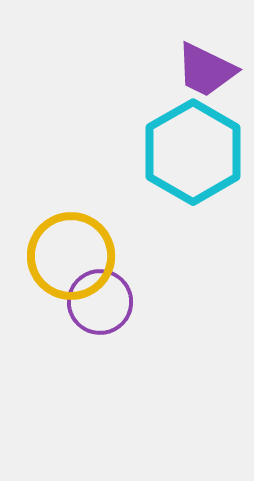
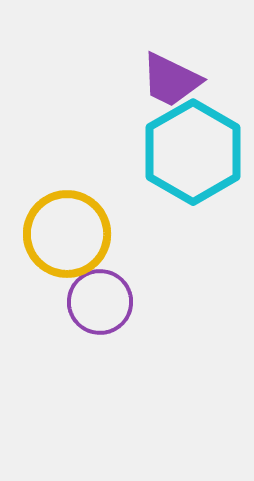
purple trapezoid: moved 35 px left, 10 px down
yellow circle: moved 4 px left, 22 px up
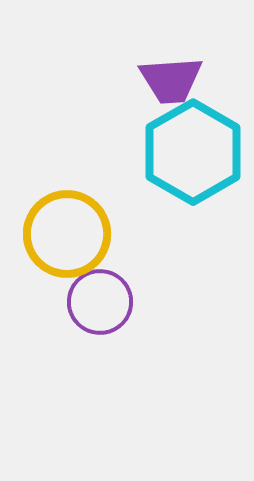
purple trapezoid: rotated 30 degrees counterclockwise
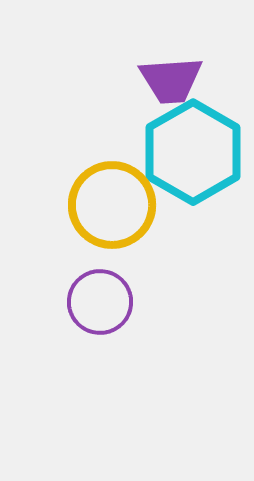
yellow circle: moved 45 px right, 29 px up
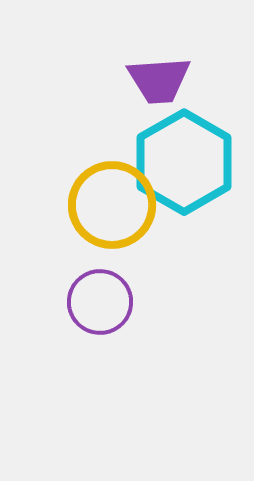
purple trapezoid: moved 12 px left
cyan hexagon: moved 9 px left, 10 px down
